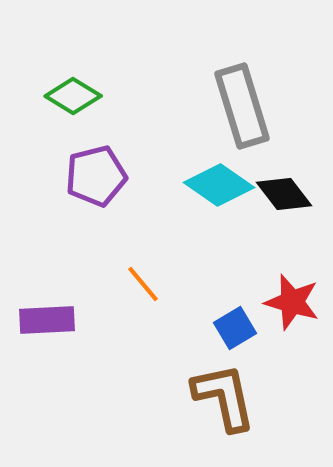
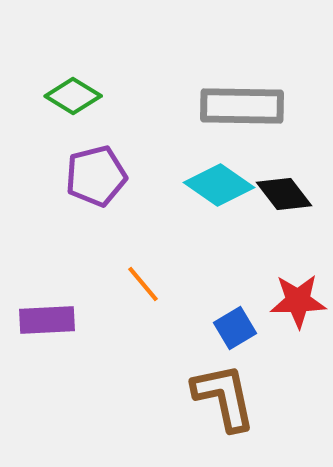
gray rectangle: rotated 72 degrees counterclockwise
red star: moved 6 px right, 1 px up; rotated 18 degrees counterclockwise
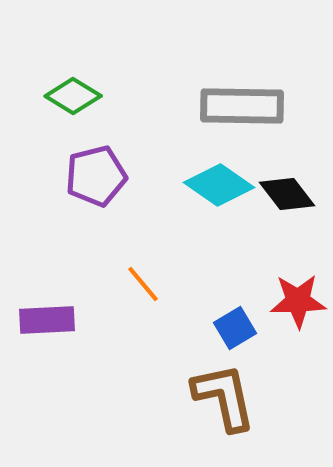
black diamond: moved 3 px right
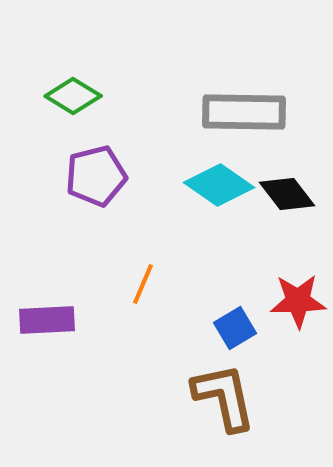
gray rectangle: moved 2 px right, 6 px down
orange line: rotated 63 degrees clockwise
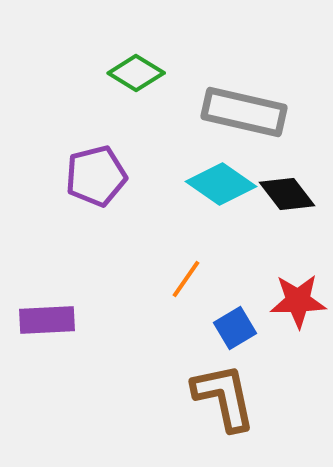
green diamond: moved 63 px right, 23 px up
gray rectangle: rotated 12 degrees clockwise
cyan diamond: moved 2 px right, 1 px up
orange line: moved 43 px right, 5 px up; rotated 12 degrees clockwise
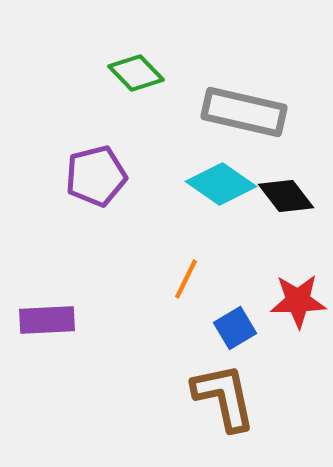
green diamond: rotated 14 degrees clockwise
black diamond: moved 1 px left, 2 px down
orange line: rotated 9 degrees counterclockwise
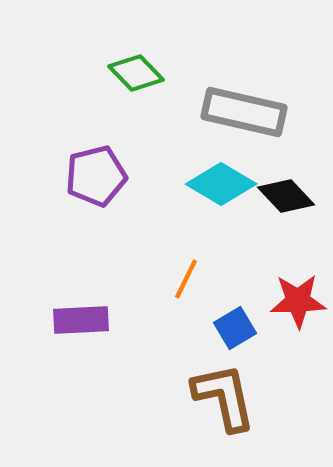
cyan diamond: rotated 4 degrees counterclockwise
black diamond: rotated 6 degrees counterclockwise
purple rectangle: moved 34 px right
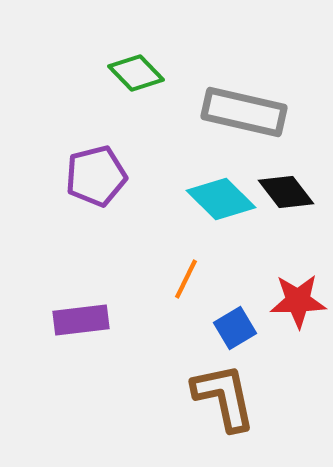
cyan diamond: moved 15 px down; rotated 14 degrees clockwise
black diamond: moved 4 px up; rotated 6 degrees clockwise
purple rectangle: rotated 4 degrees counterclockwise
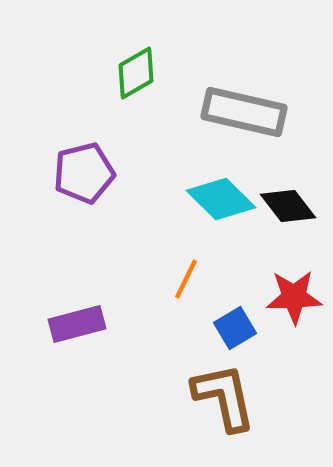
green diamond: rotated 76 degrees counterclockwise
purple pentagon: moved 12 px left, 3 px up
black diamond: moved 2 px right, 14 px down
red star: moved 4 px left, 4 px up
purple rectangle: moved 4 px left, 4 px down; rotated 8 degrees counterclockwise
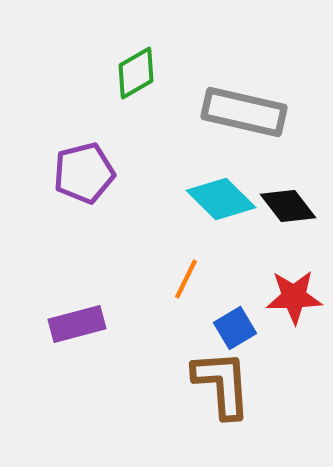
brown L-shape: moved 2 px left, 13 px up; rotated 8 degrees clockwise
